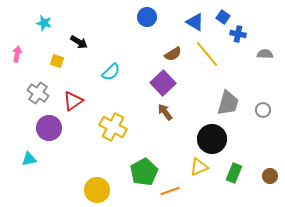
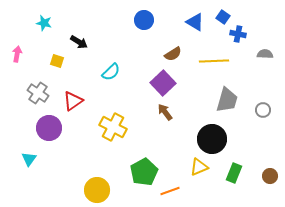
blue circle: moved 3 px left, 3 px down
yellow line: moved 7 px right, 7 px down; rotated 52 degrees counterclockwise
gray trapezoid: moved 1 px left, 3 px up
cyan triangle: rotated 42 degrees counterclockwise
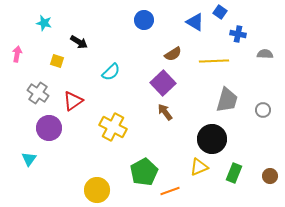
blue square: moved 3 px left, 5 px up
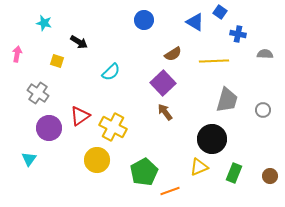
red triangle: moved 7 px right, 15 px down
yellow circle: moved 30 px up
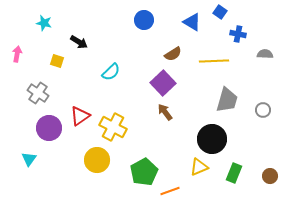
blue triangle: moved 3 px left
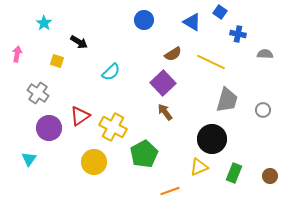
cyan star: rotated 21 degrees clockwise
yellow line: moved 3 px left, 1 px down; rotated 28 degrees clockwise
yellow circle: moved 3 px left, 2 px down
green pentagon: moved 18 px up
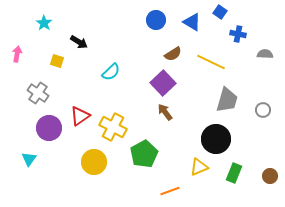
blue circle: moved 12 px right
black circle: moved 4 px right
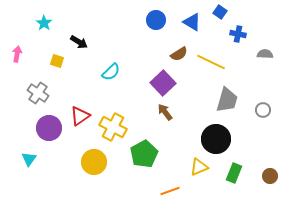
brown semicircle: moved 6 px right
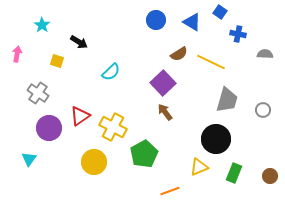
cyan star: moved 2 px left, 2 px down
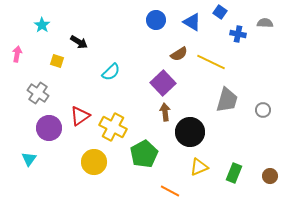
gray semicircle: moved 31 px up
brown arrow: rotated 30 degrees clockwise
black circle: moved 26 px left, 7 px up
orange line: rotated 48 degrees clockwise
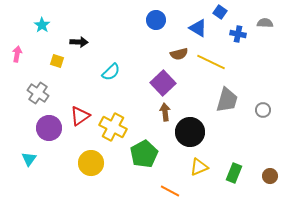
blue triangle: moved 6 px right, 6 px down
black arrow: rotated 30 degrees counterclockwise
brown semicircle: rotated 18 degrees clockwise
yellow circle: moved 3 px left, 1 px down
